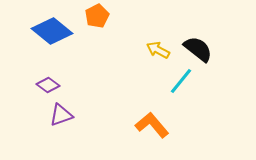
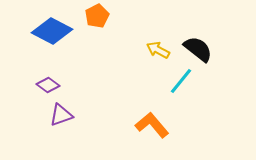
blue diamond: rotated 12 degrees counterclockwise
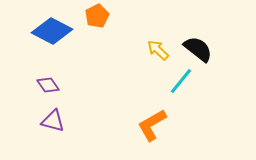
yellow arrow: rotated 15 degrees clockwise
purple diamond: rotated 20 degrees clockwise
purple triangle: moved 8 px left, 6 px down; rotated 35 degrees clockwise
orange L-shape: rotated 80 degrees counterclockwise
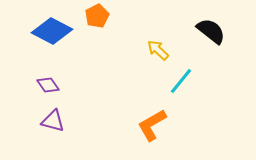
black semicircle: moved 13 px right, 18 px up
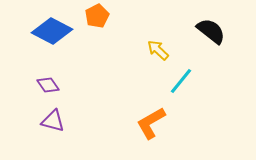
orange L-shape: moved 1 px left, 2 px up
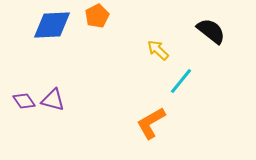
blue diamond: moved 6 px up; rotated 30 degrees counterclockwise
purple diamond: moved 24 px left, 16 px down
purple triangle: moved 21 px up
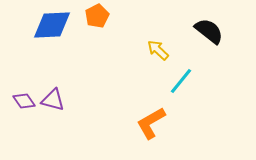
black semicircle: moved 2 px left
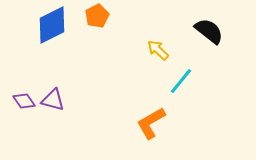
blue diamond: rotated 24 degrees counterclockwise
